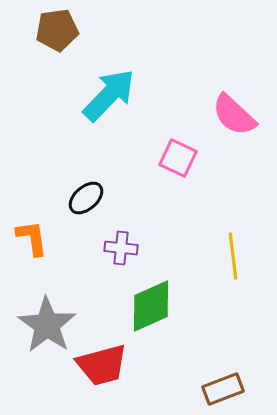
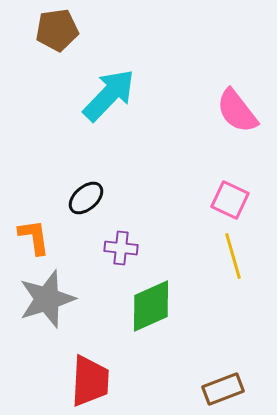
pink semicircle: moved 3 px right, 4 px up; rotated 9 degrees clockwise
pink square: moved 52 px right, 42 px down
orange L-shape: moved 2 px right, 1 px up
yellow line: rotated 9 degrees counterclockwise
gray star: moved 26 px up; rotated 20 degrees clockwise
red trapezoid: moved 12 px left, 16 px down; rotated 72 degrees counterclockwise
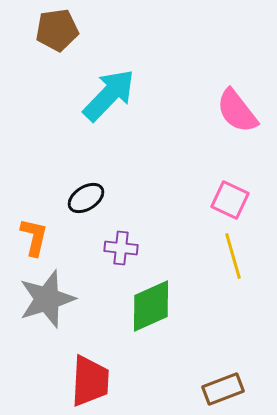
black ellipse: rotated 9 degrees clockwise
orange L-shape: rotated 21 degrees clockwise
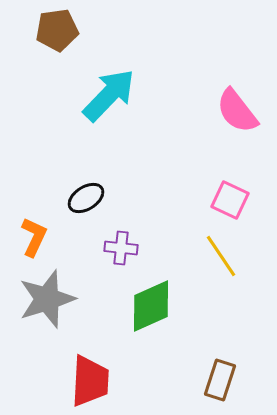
orange L-shape: rotated 12 degrees clockwise
yellow line: moved 12 px left; rotated 18 degrees counterclockwise
brown rectangle: moved 3 px left, 9 px up; rotated 51 degrees counterclockwise
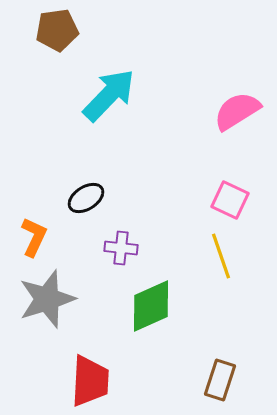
pink semicircle: rotated 96 degrees clockwise
yellow line: rotated 15 degrees clockwise
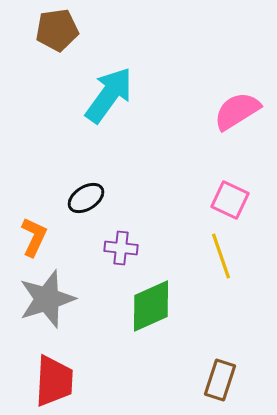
cyan arrow: rotated 8 degrees counterclockwise
red trapezoid: moved 36 px left
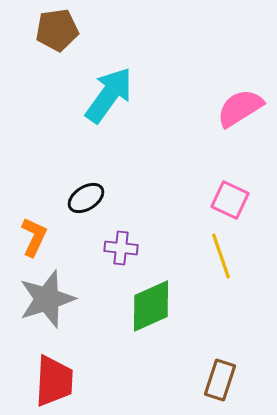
pink semicircle: moved 3 px right, 3 px up
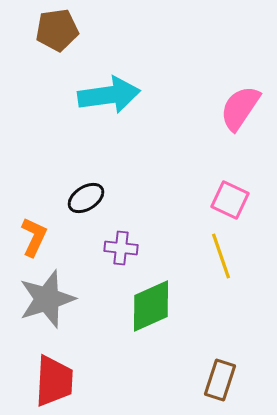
cyan arrow: rotated 46 degrees clockwise
pink semicircle: rotated 24 degrees counterclockwise
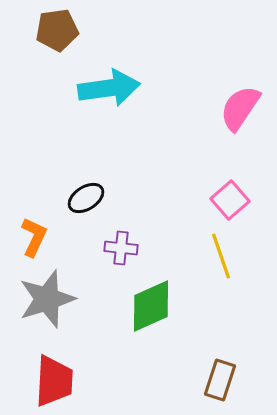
cyan arrow: moved 7 px up
pink square: rotated 24 degrees clockwise
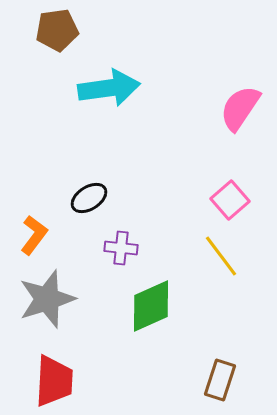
black ellipse: moved 3 px right
orange L-shape: moved 2 px up; rotated 12 degrees clockwise
yellow line: rotated 18 degrees counterclockwise
